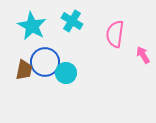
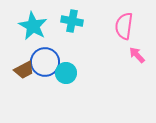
cyan cross: rotated 20 degrees counterclockwise
cyan star: moved 1 px right
pink semicircle: moved 9 px right, 8 px up
pink arrow: moved 6 px left; rotated 12 degrees counterclockwise
brown trapezoid: rotated 50 degrees clockwise
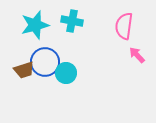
cyan star: moved 2 px right, 1 px up; rotated 28 degrees clockwise
brown trapezoid: rotated 10 degrees clockwise
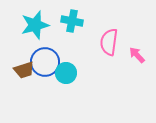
pink semicircle: moved 15 px left, 16 px down
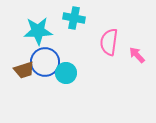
cyan cross: moved 2 px right, 3 px up
cyan star: moved 3 px right, 6 px down; rotated 12 degrees clockwise
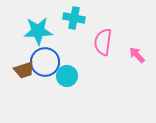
pink semicircle: moved 6 px left
cyan circle: moved 1 px right, 3 px down
